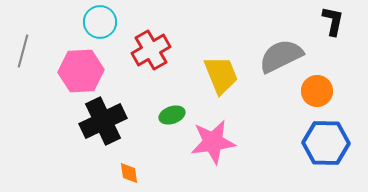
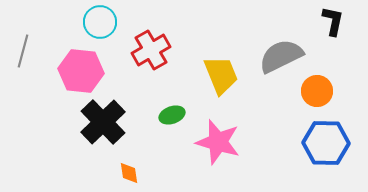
pink hexagon: rotated 9 degrees clockwise
black cross: moved 1 px down; rotated 18 degrees counterclockwise
pink star: moved 5 px right; rotated 24 degrees clockwise
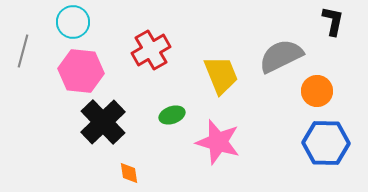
cyan circle: moved 27 px left
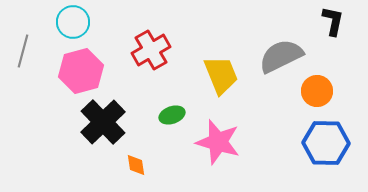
pink hexagon: rotated 21 degrees counterclockwise
orange diamond: moved 7 px right, 8 px up
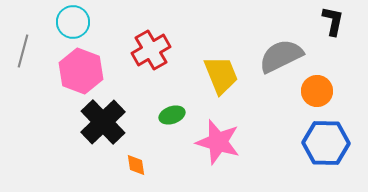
pink hexagon: rotated 24 degrees counterclockwise
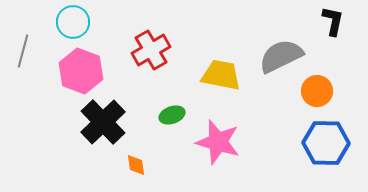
yellow trapezoid: rotated 57 degrees counterclockwise
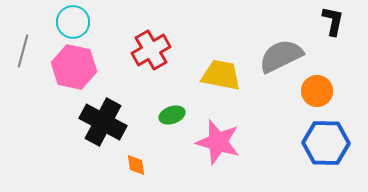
pink hexagon: moved 7 px left, 4 px up; rotated 9 degrees counterclockwise
black cross: rotated 18 degrees counterclockwise
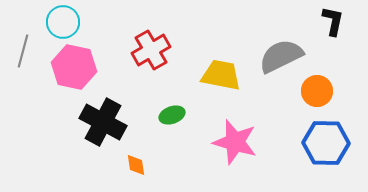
cyan circle: moved 10 px left
pink star: moved 17 px right
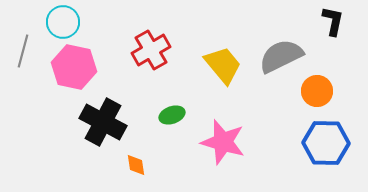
yellow trapezoid: moved 2 px right, 10 px up; rotated 39 degrees clockwise
pink star: moved 12 px left
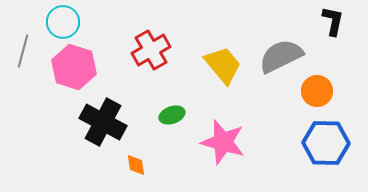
pink hexagon: rotated 6 degrees clockwise
